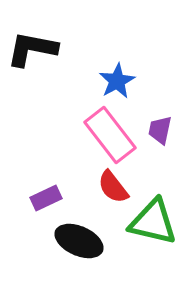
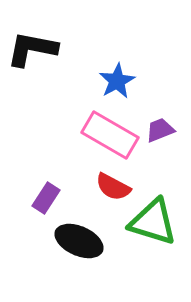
purple trapezoid: rotated 56 degrees clockwise
pink rectangle: rotated 22 degrees counterclockwise
red semicircle: rotated 24 degrees counterclockwise
purple rectangle: rotated 32 degrees counterclockwise
green triangle: rotated 4 degrees clockwise
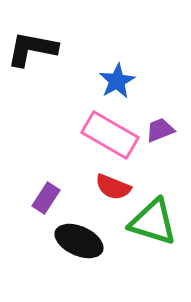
red semicircle: rotated 6 degrees counterclockwise
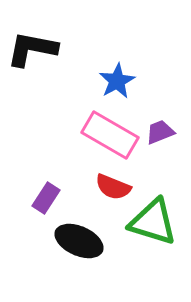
purple trapezoid: moved 2 px down
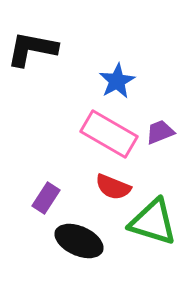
pink rectangle: moved 1 px left, 1 px up
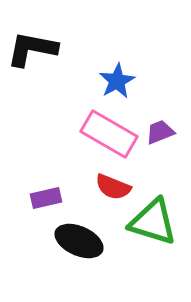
purple rectangle: rotated 44 degrees clockwise
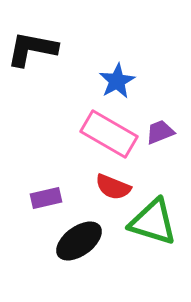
black ellipse: rotated 60 degrees counterclockwise
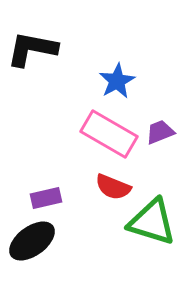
green triangle: moved 1 px left
black ellipse: moved 47 px left
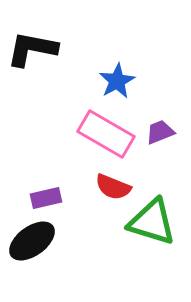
pink rectangle: moved 3 px left
